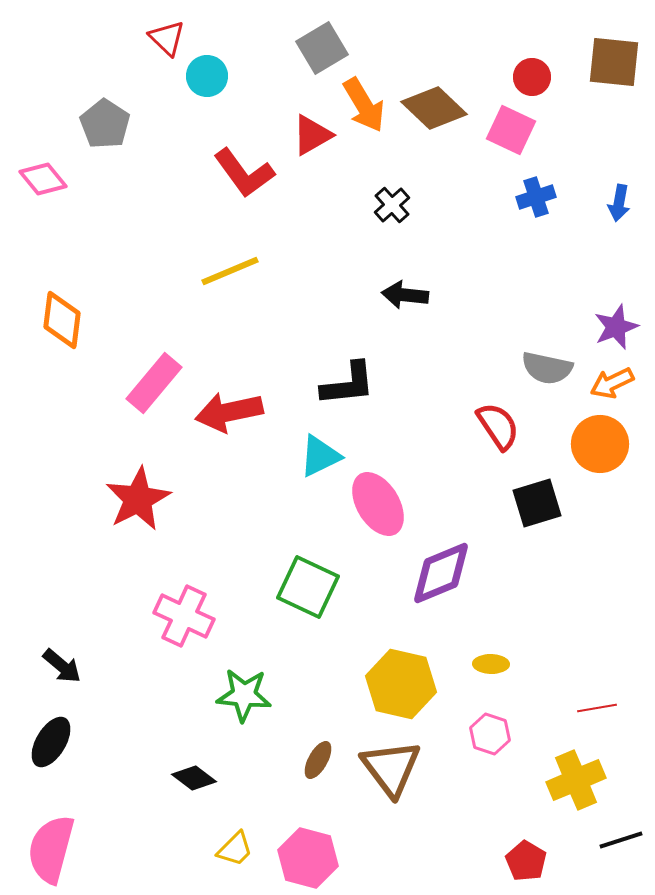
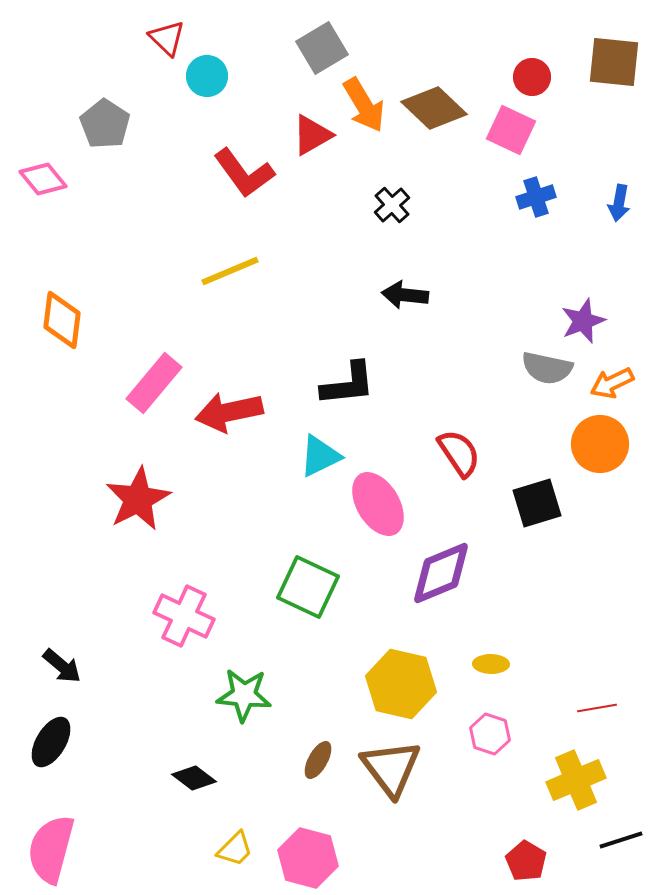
purple star at (616, 327): moved 33 px left, 6 px up
red semicircle at (498, 426): moved 39 px left, 27 px down
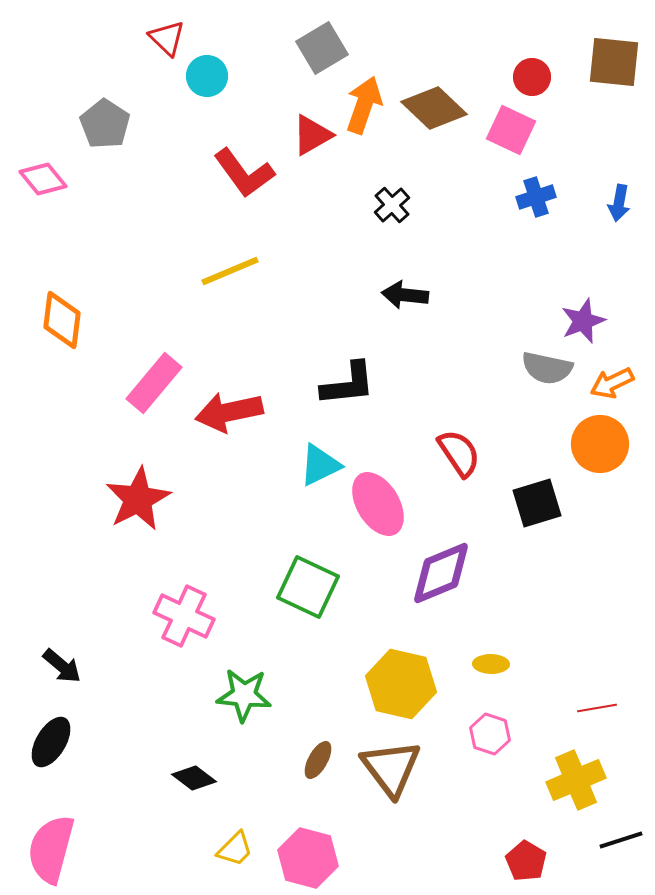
orange arrow at (364, 105): rotated 130 degrees counterclockwise
cyan triangle at (320, 456): moved 9 px down
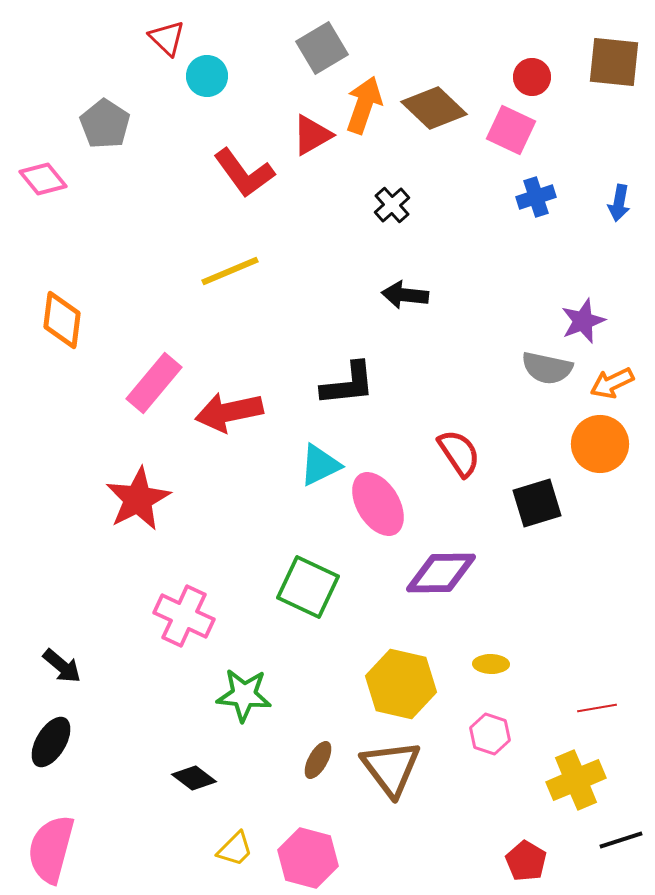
purple diamond at (441, 573): rotated 22 degrees clockwise
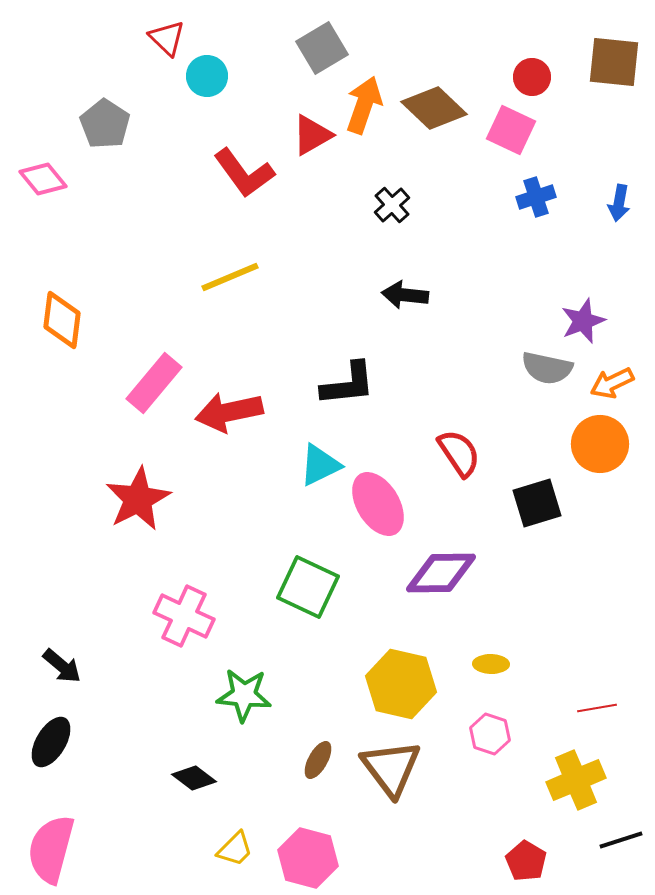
yellow line at (230, 271): moved 6 px down
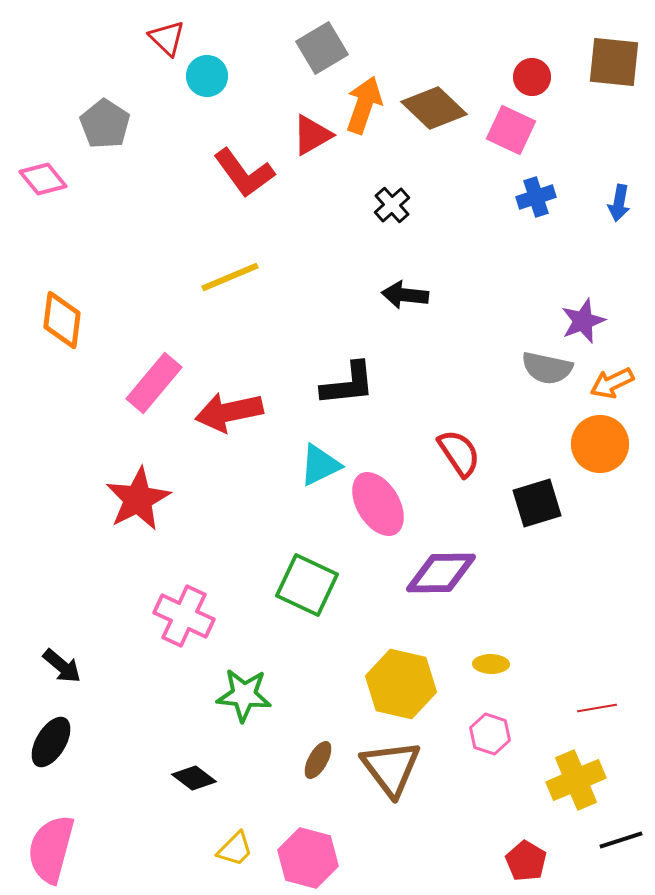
green square at (308, 587): moved 1 px left, 2 px up
